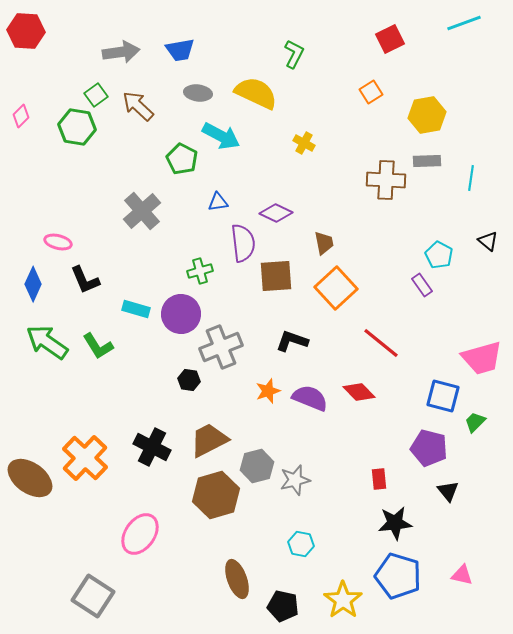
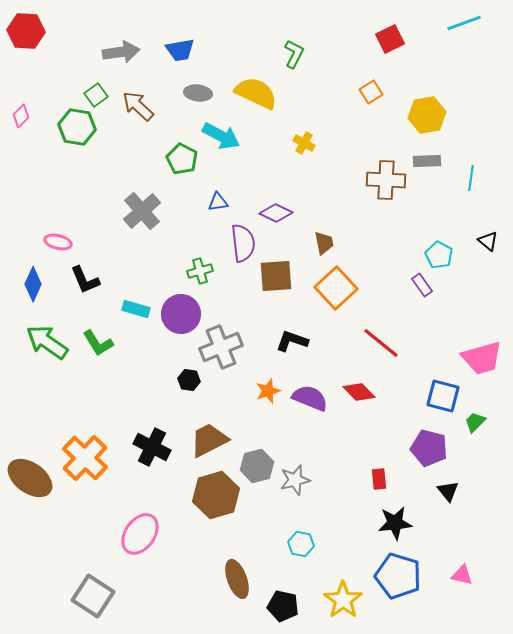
green L-shape at (98, 346): moved 3 px up
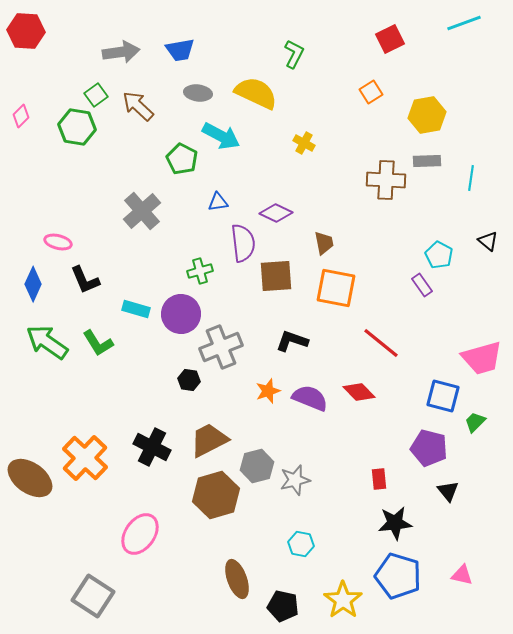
orange square at (336, 288): rotated 36 degrees counterclockwise
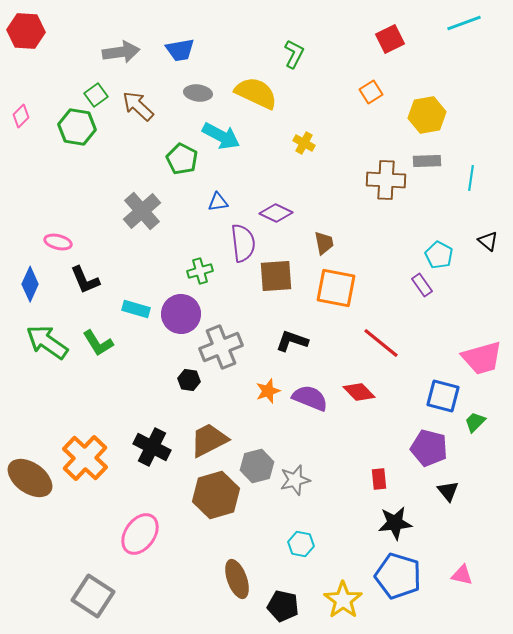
blue diamond at (33, 284): moved 3 px left
